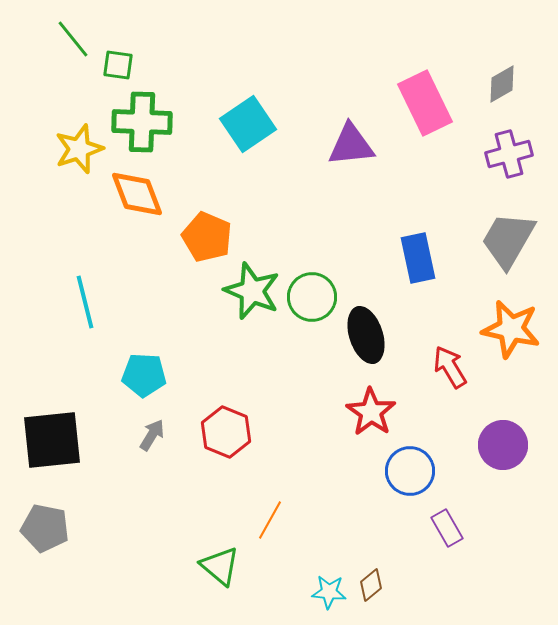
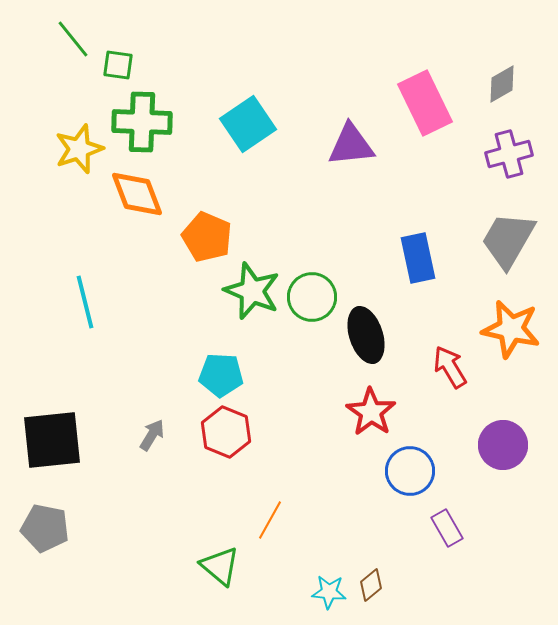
cyan pentagon: moved 77 px right
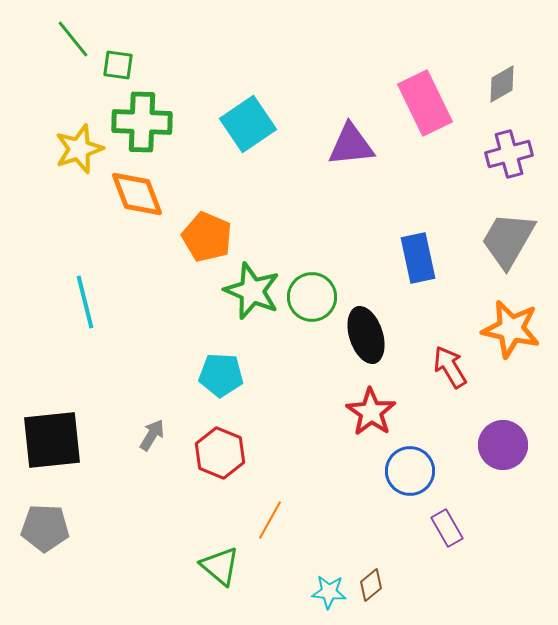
red hexagon: moved 6 px left, 21 px down
gray pentagon: rotated 9 degrees counterclockwise
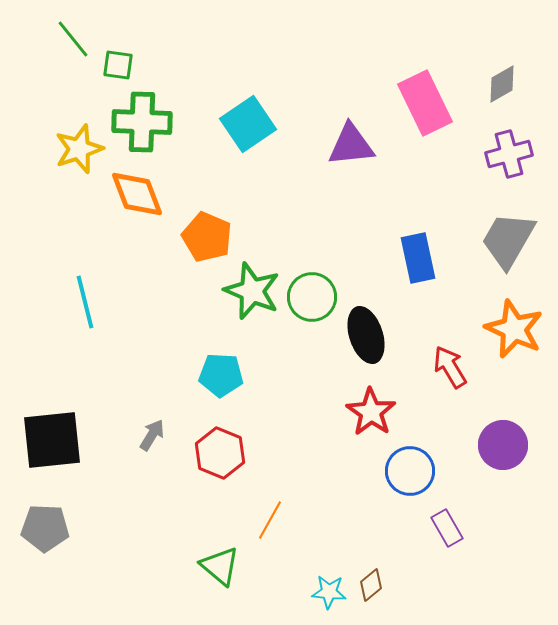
orange star: moved 3 px right; rotated 12 degrees clockwise
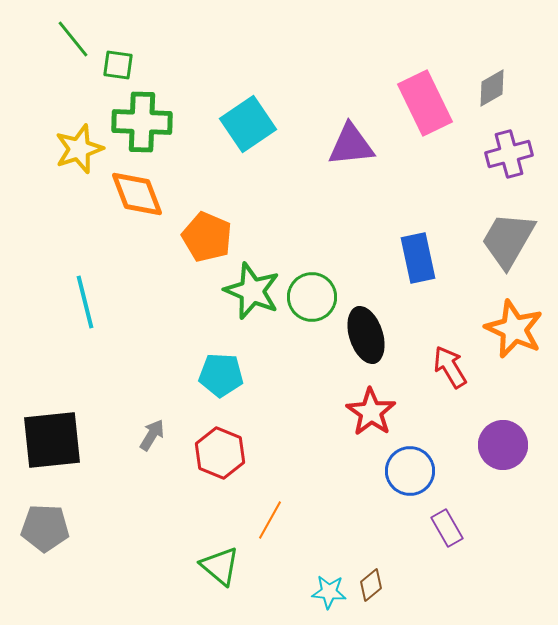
gray diamond: moved 10 px left, 4 px down
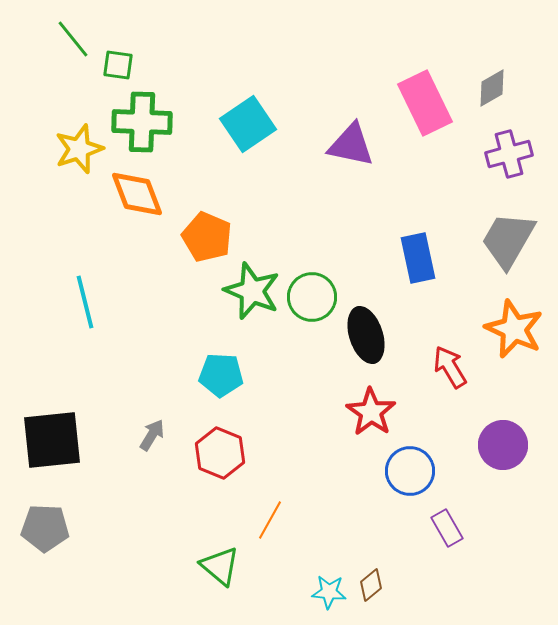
purple triangle: rotated 18 degrees clockwise
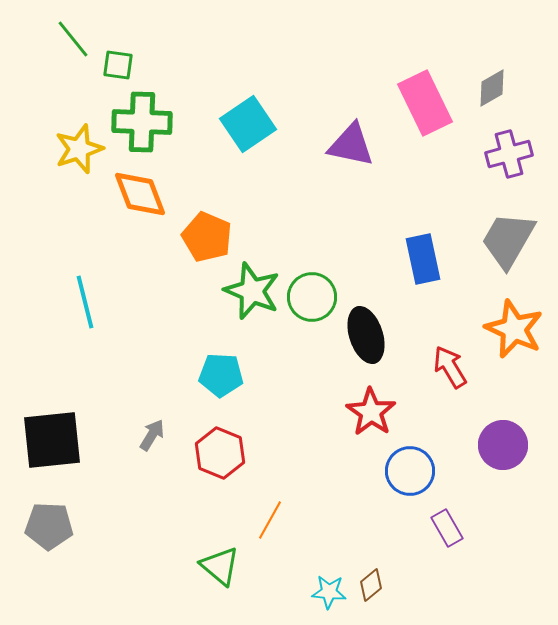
orange diamond: moved 3 px right
blue rectangle: moved 5 px right, 1 px down
gray pentagon: moved 4 px right, 2 px up
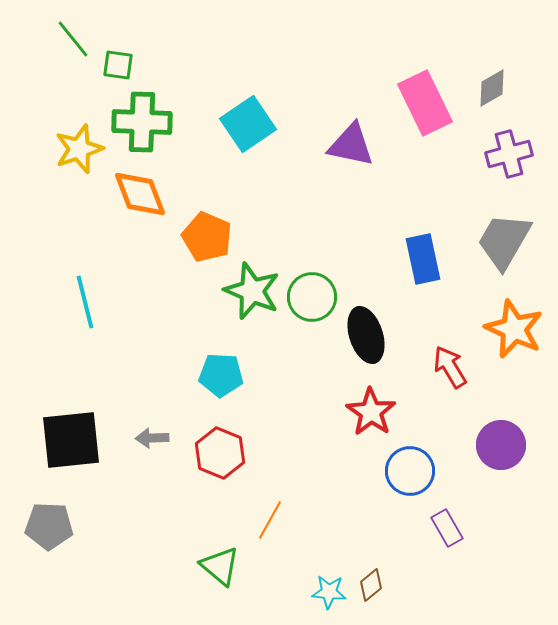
gray trapezoid: moved 4 px left, 1 px down
gray arrow: moved 3 px down; rotated 124 degrees counterclockwise
black square: moved 19 px right
purple circle: moved 2 px left
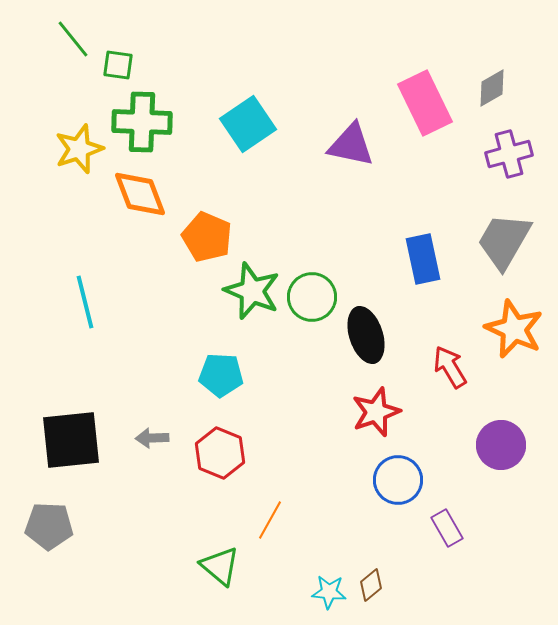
red star: moved 5 px right; rotated 18 degrees clockwise
blue circle: moved 12 px left, 9 px down
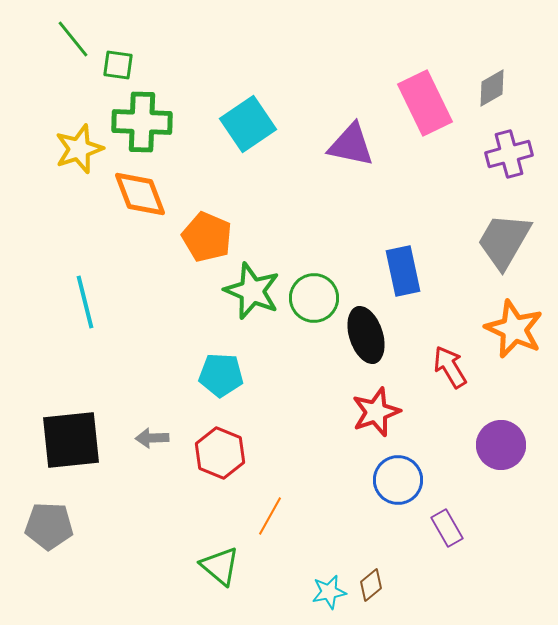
blue rectangle: moved 20 px left, 12 px down
green circle: moved 2 px right, 1 px down
orange line: moved 4 px up
cyan star: rotated 16 degrees counterclockwise
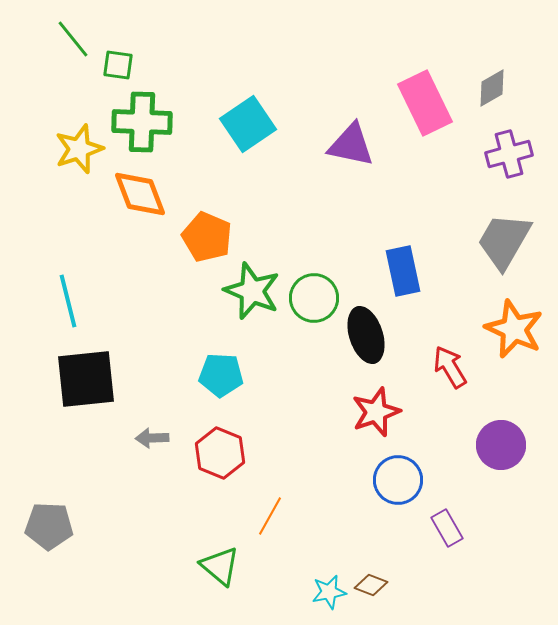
cyan line: moved 17 px left, 1 px up
black square: moved 15 px right, 61 px up
brown diamond: rotated 60 degrees clockwise
